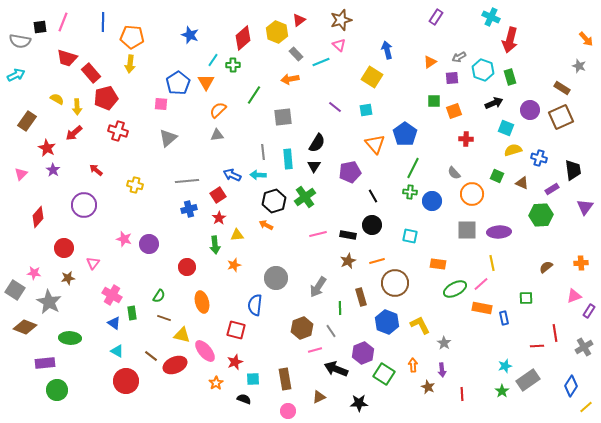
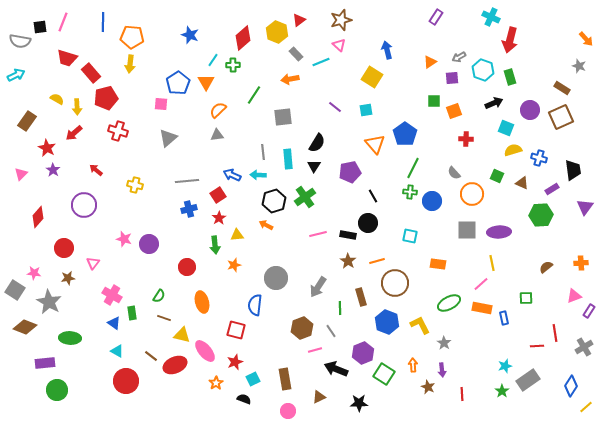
black circle at (372, 225): moved 4 px left, 2 px up
brown star at (348, 261): rotated 14 degrees counterclockwise
green ellipse at (455, 289): moved 6 px left, 14 px down
cyan square at (253, 379): rotated 24 degrees counterclockwise
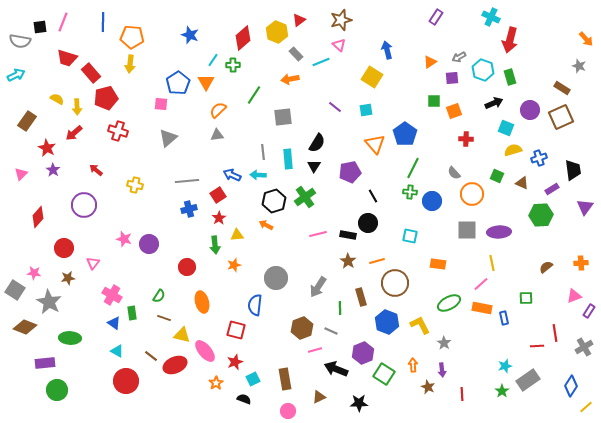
blue cross at (539, 158): rotated 35 degrees counterclockwise
gray line at (331, 331): rotated 32 degrees counterclockwise
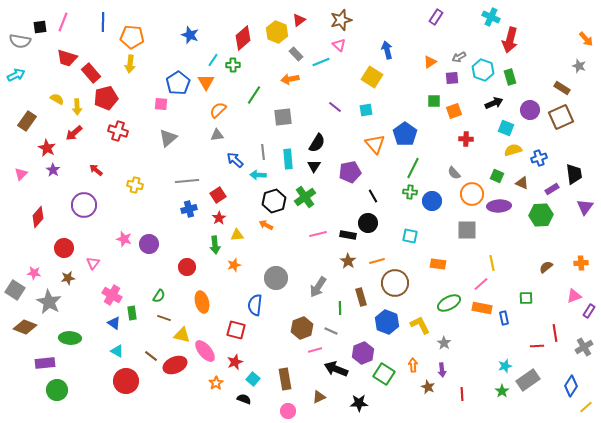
black trapezoid at (573, 170): moved 1 px right, 4 px down
blue arrow at (232, 175): moved 3 px right, 15 px up; rotated 18 degrees clockwise
purple ellipse at (499, 232): moved 26 px up
cyan square at (253, 379): rotated 24 degrees counterclockwise
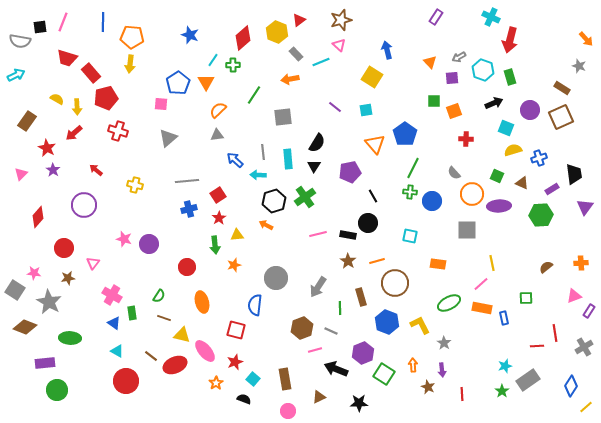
orange triangle at (430, 62): rotated 40 degrees counterclockwise
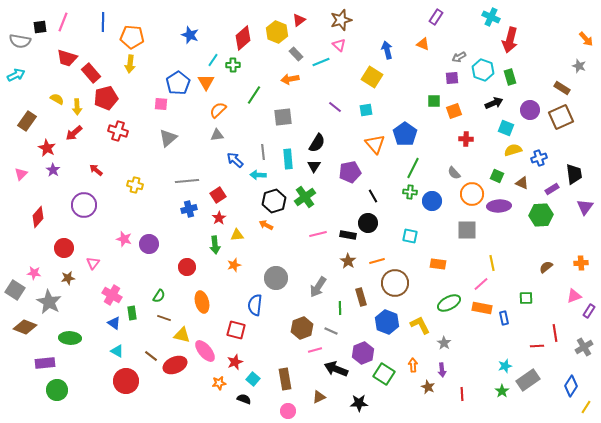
orange triangle at (430, 62): moved 7 px left, 18 px up; rotated 24 degrees counterclockwise
orange star at (216, 383): moved 3 px right; rotated 24 degrees clockwise
yellow line at (586, 407): rotated 16 degrees counterclockwise
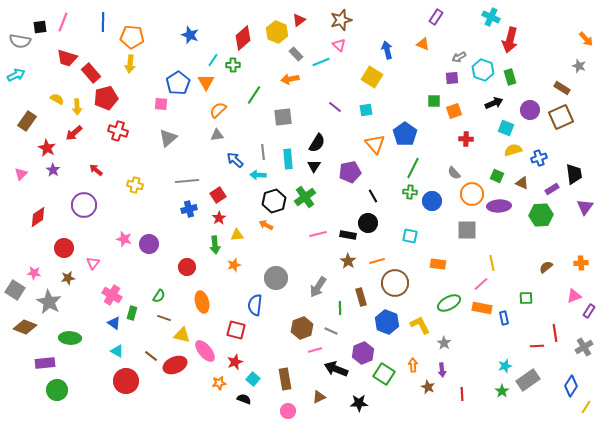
red diamond at (38, 217): rotated 15 degrees clockwise
green rectangle at (132, 313): rotated 24 degrees clockwise
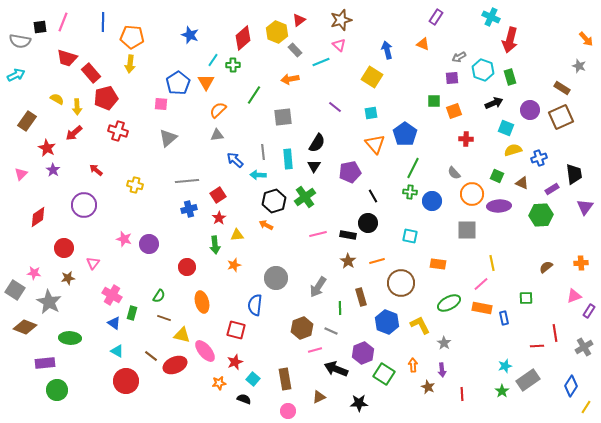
gray rectangle at (296, 54): moved 1 px left, 4 px up
cyan square at (366, 110): moved 5 px right, 3 px down
brown circle at (395, 283): moved 6 px right
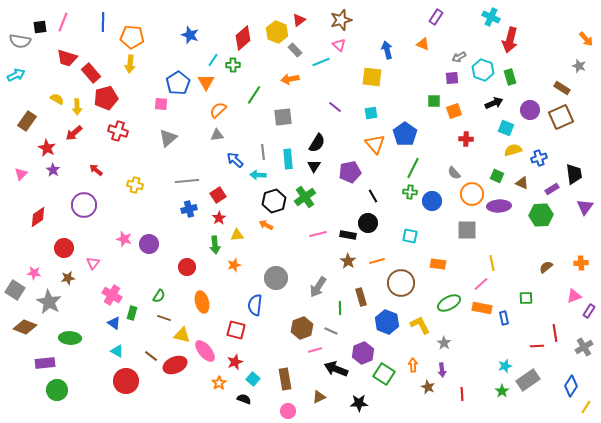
yellow square at (372, 77): rotated 25 degrees counterclockwise
orange star at (219, 383): rotated 24 degrees counterclockwise
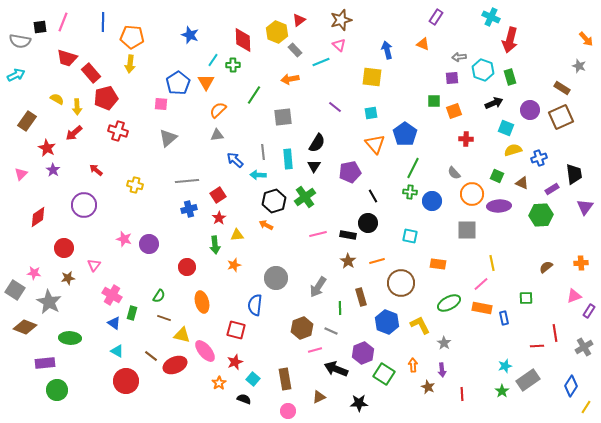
red diamond at (243, 38): moved 2 px down; rotated 50 degrees counterclockwise
gray arrow at (459, 57): rotated 24 degrees clockwise
pink triangle at (93, 263): moved 1 px right, 2 px down
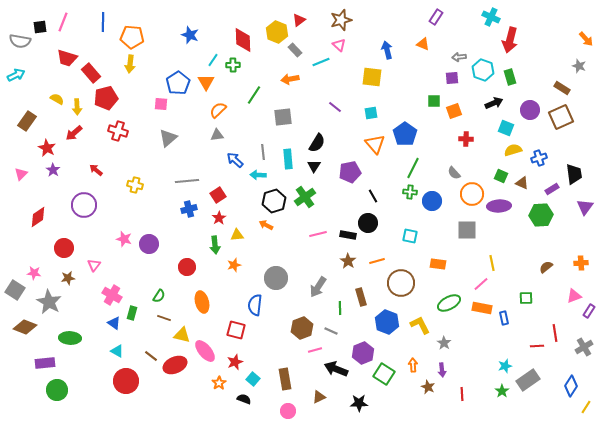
green square at (497, 176): moved 4 px right
